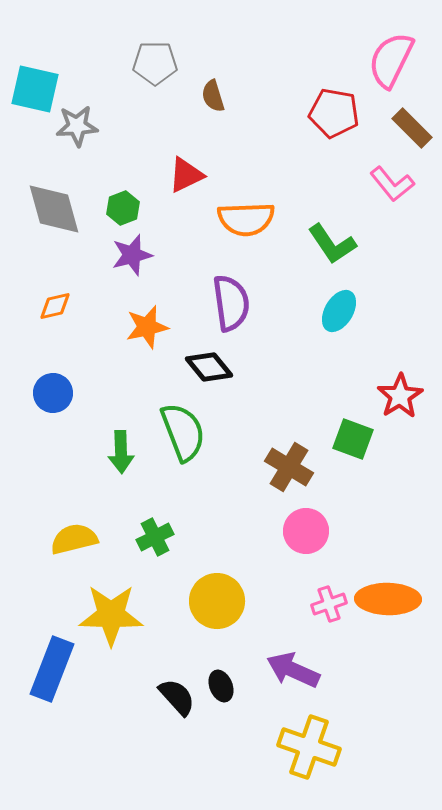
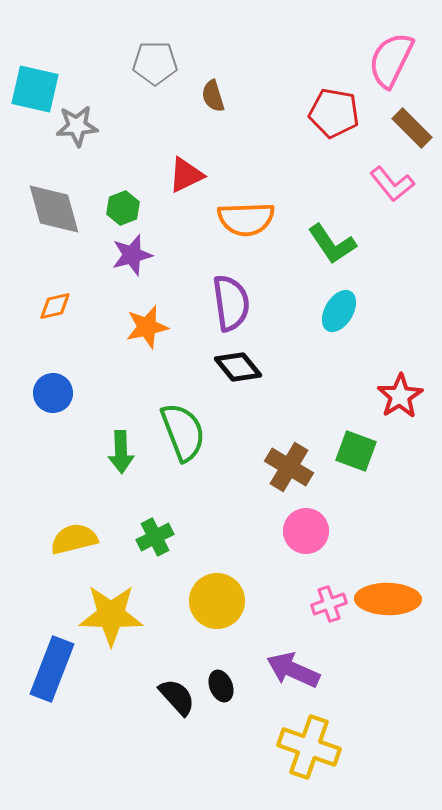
black diamond: moved 29 px right
green square: moved 3 px right, 12 px down
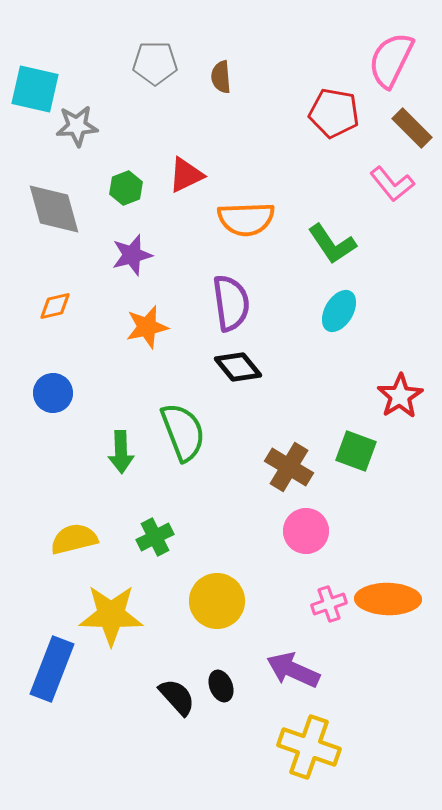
brown semicircle: moved 8 px right, 19 px up; rotated 12 degrees clockwise
green hexagon: moved 3 px right, 20 px up
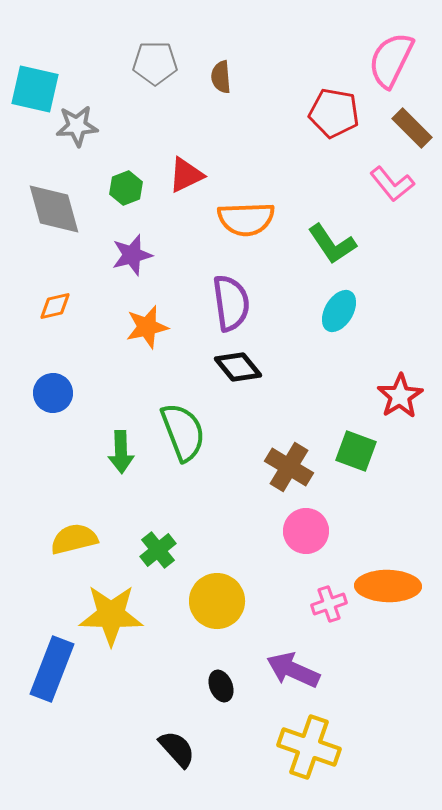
green cross: moved 3 px right, 13 px down; rotated 12 degrees counterclockwise
orange ellipse: moved 13 px up
black semicircle: moved 52 px down
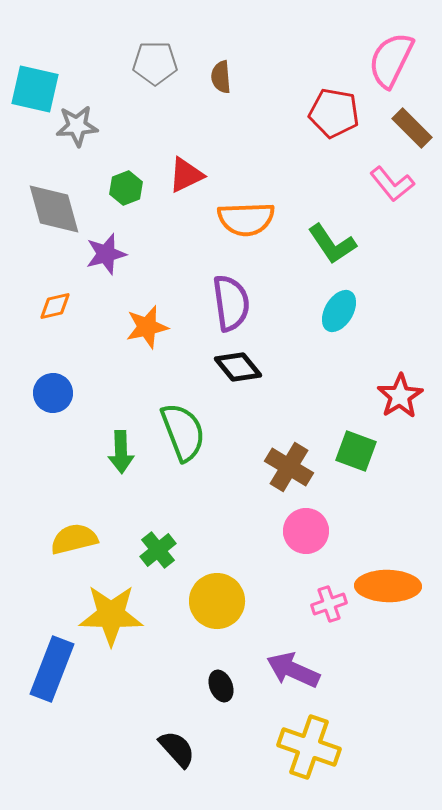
purple star: moved 26 px left, 1 px up
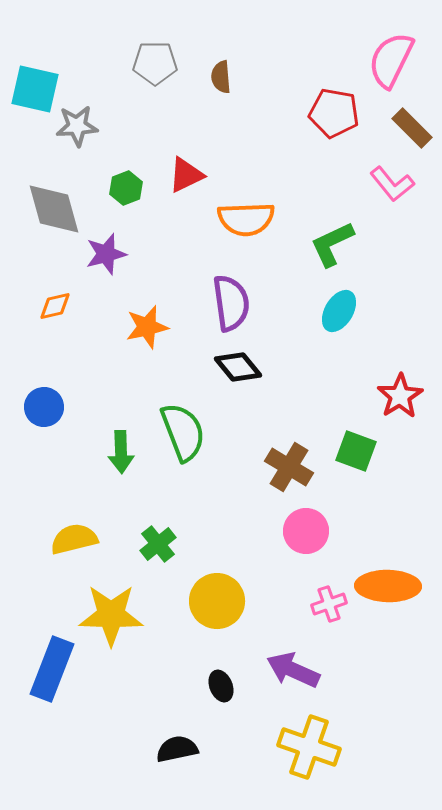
green L-shape: rotated 99 degrees clockwise
blue circle: moved 9 px left, 14 px down
green cross: moved 6 px up
black semicircle: rotated 60 degrees counterclockwise
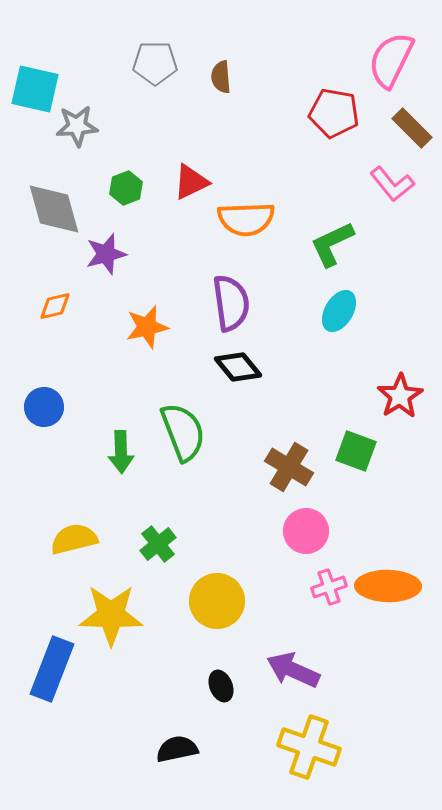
red triangle: moved 5 px right, 7 px down
pink cross: moved 17 px up
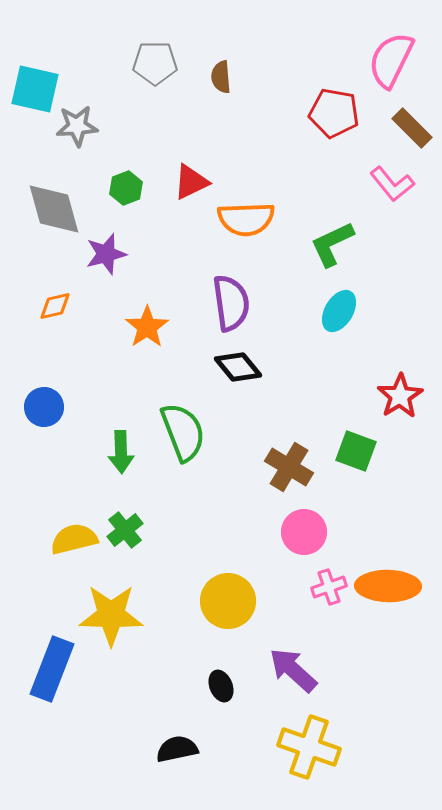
orange star: rotated 21 degrees counterclockwise
pink circle: moved 2 px left, 1 px down
green cross: moved 33 px left, 14 px up
yellow circle: moved 11 px right
purple arrow: rotated 18 degrees clockwise
